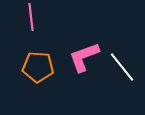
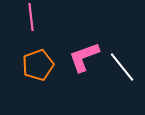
orange pentagon: moved 2 px up; rotated 24 degrees counterclockwise
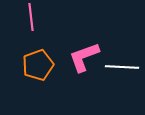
white line: rotated 48 degrees counterclockwise
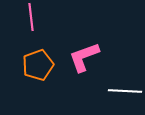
white line: moved 3 px right, 24 px down
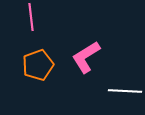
pink L-shape: moved 2 px right; rotated 12 degrees counterclockwise
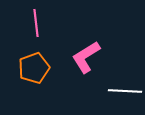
pink line: moved 5 px right, 6 px down
orange pentagon: moved 4 px left, 3 px down
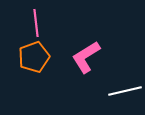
orange pentagon: moved 11 px up
white line: rotated 16 degrees counterclockwise
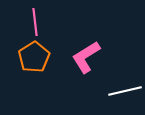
pink line: moved 1 px left, 1 px up
orange pentagon: rotated 12 degrees counterclockwise
